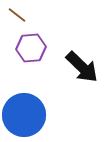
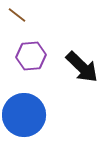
purple hexagon: moved 8 px down
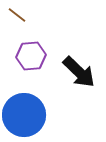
black arrow: moved 3 px left, 5 px down
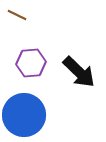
brown line: rotated 12 degrees counterclockwise
purple hexagon: moved 7 px down
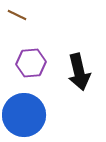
black arrow: rotated 33 degrees clockwise
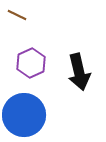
purple hexagon: rotated 20 degrees counterclockwise
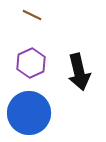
brown line: moved 15 px right
blue circle: moved 5 px right, 2 px up
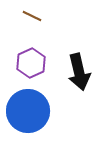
brown line: moved 1 px down
blue circle: moved 1 px left, 2 px up
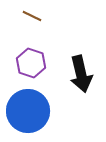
purple hexagon: rotated 16 degrees counterclockwise
black arrow: moved 2 px right, 2 px down
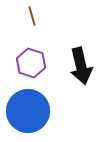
brown line: rotated 48 degrees clockwise
black arrow: moved 8 px up
